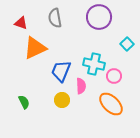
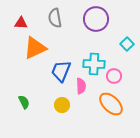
purple circle: moved 3 px left, 2 px down
red triangle: rotated 16 degrees counterclockwise
cyan cross: rotated 10 degrees counterclockwise
yellow circle: moved 5 px down
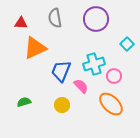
cyan cross: rotated 20 degrees counterclockwise
pink semicircle: rotated 42 degrees counterclockwise
green semicircle: rotated 80 degrees counterclockwise
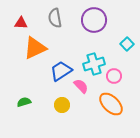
purple circle: moved 2 px left, 1 px down
blue trapezoid: rotated 35 degrees clockwise
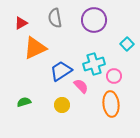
red triangle: rotated 32 degrees counterclockwise
orange ellipse: rotated 40 degrees clockwise
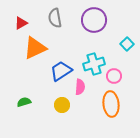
pink semicircle: moved 1 px left, 1 px down; rotated 49 degrees clockwise
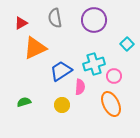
orange ellipse: rotated 20 degrees counterclockwise
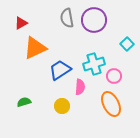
gray semicircle: moved 12 px right
blue trapezoid: moved 1 px left, 1 px up
yellow circle: moved 1 px down
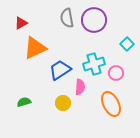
pink circle: moved 2 px right, 3 px up
yellow circle: moved 1 px right, 3 px up
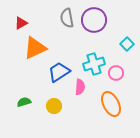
blue trapezoid: moved 1 px left, 2 px down
yellow circle: moved 9 px left, 3 px down
